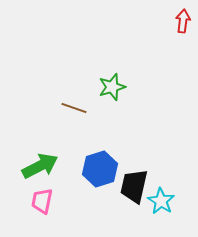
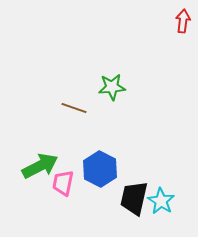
green star: rotated 12 degrees clockwise
blue hexagon: rotated 16 degrees counterclockwise
black trapezoid: moved 12 px down
pink trapezoid: moved 21 px right, 18 px up
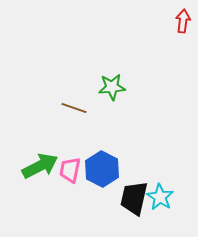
blue hexagon: moved 2 px right
pink trapezoid: moved 7 px right, 13 px up
cyan star: moved 1 px left, 4 px up
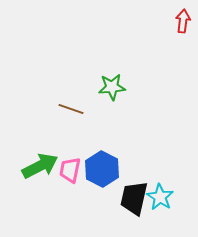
brown line: moved 3 px left, 1 px down
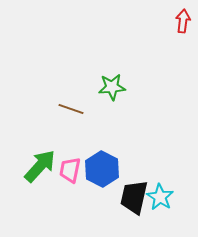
green arrow: rotated 21 degrees counterclockwise
black trapezoid: moved 1 px up
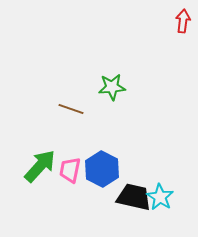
black trapezoid: rotated 90 degrees clockwise
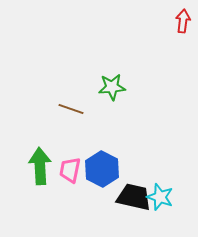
green arrow: rotated 45 degrees counterclockwise
cyan star: rotated 12 degrees counterclockwise
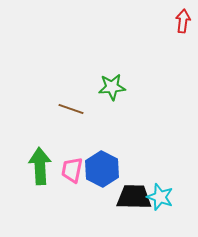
pink trapezoid: moved 2 px right
black trapezoid: rotated 12 degrees counterclockwise
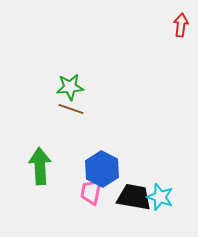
red arrow: moved 2 px left, 4 px down
green star: moved 42 px left
pink trapezoid: moved 19 px right, 22 px down
black trapezoid: rotated 9 degrees clockwise
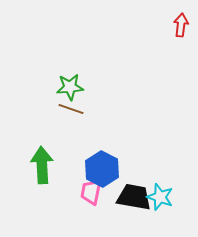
green arrow: moved 2 px right, 1 px up
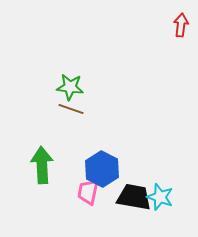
green star: rotated 12 degrees clockwise
pink trapezoid: moved 3 px left
